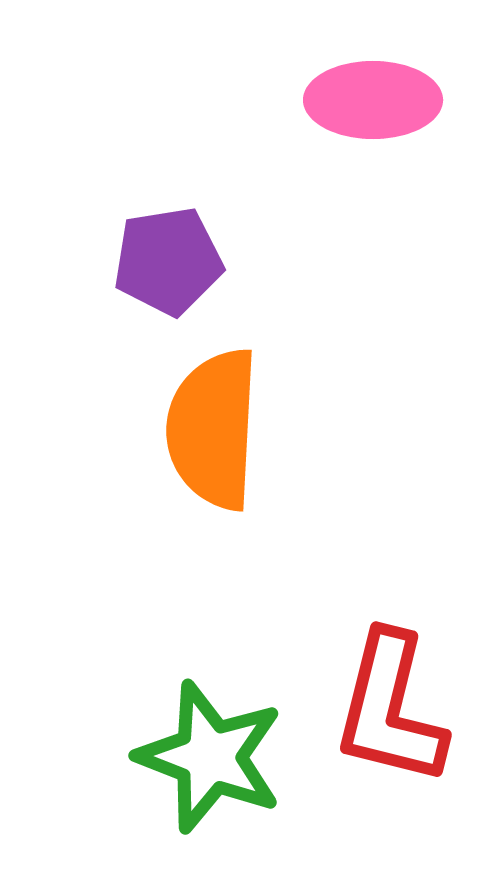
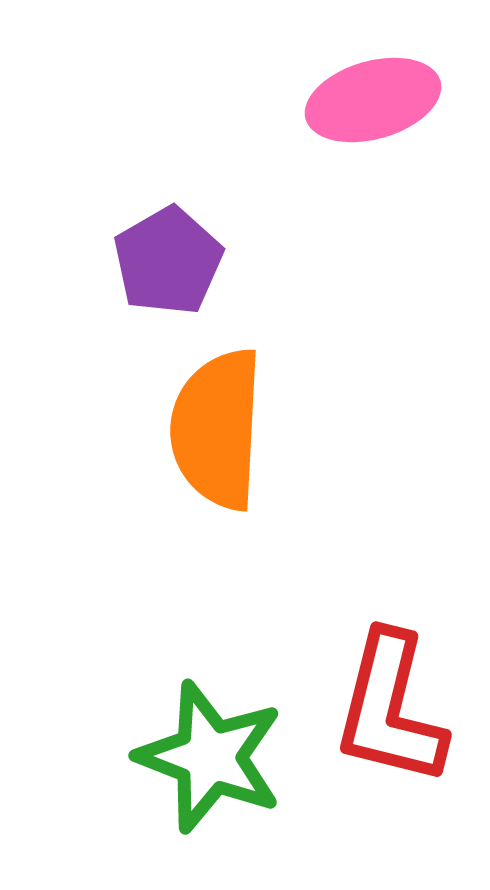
pink ellipse: rotated 16 degrees counterclockwise
purple pentagon: rotated 21 degrees counterclockwise
orange semicircle: moved 4 px right
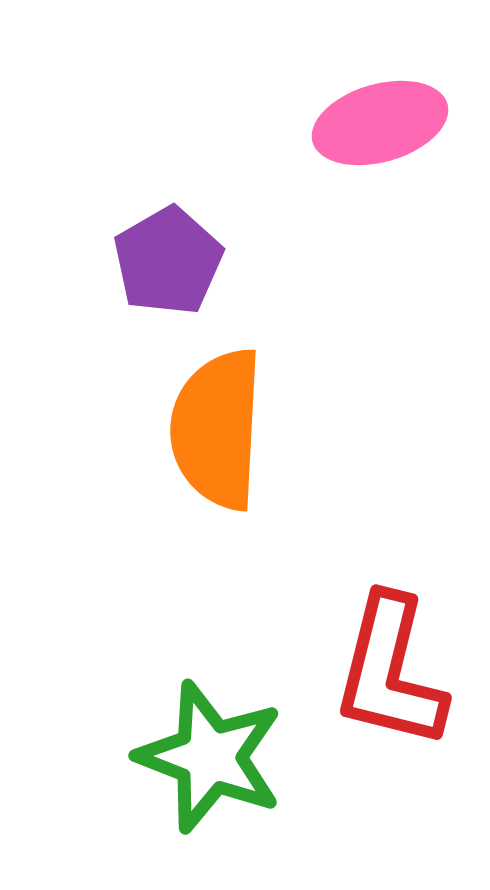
pink ellipse: moved 7 px right, 23 px down
red L-shape: moved 37 px up
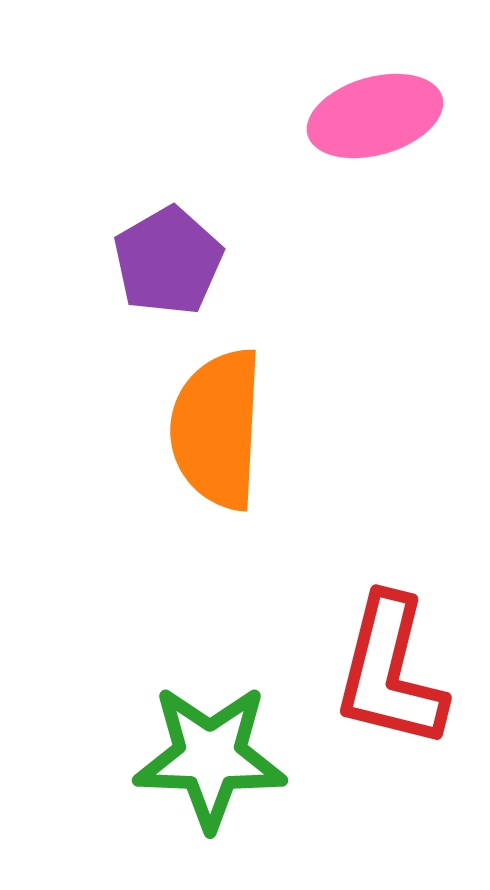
pink ellipse: moved 5 px left, 7 px up
green star: rotated 19 degrees counterclockwise
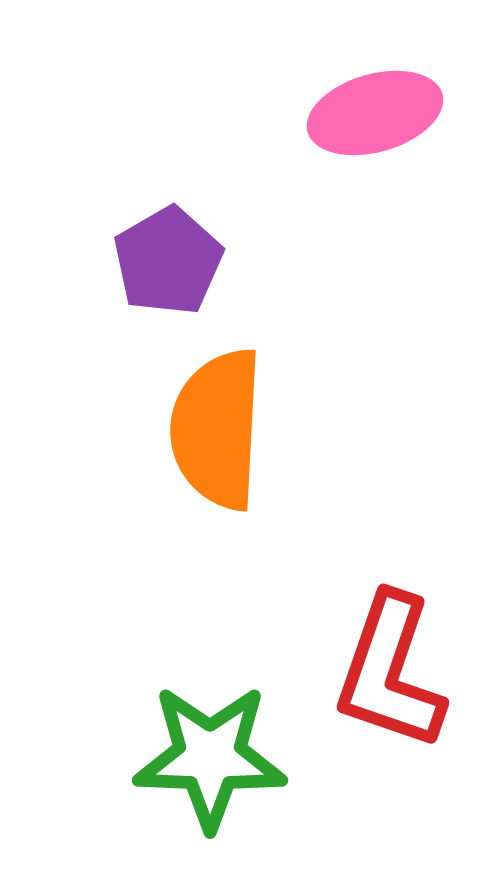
pink ellipse: moved 3 px up
red L-shape: rotated 5 degrees clockwise
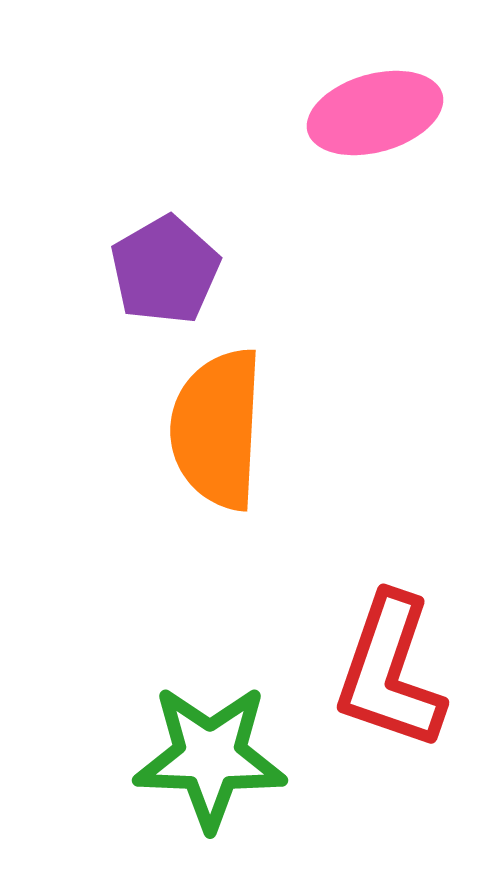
purple pentagon: moved 3 px left, 9 px down
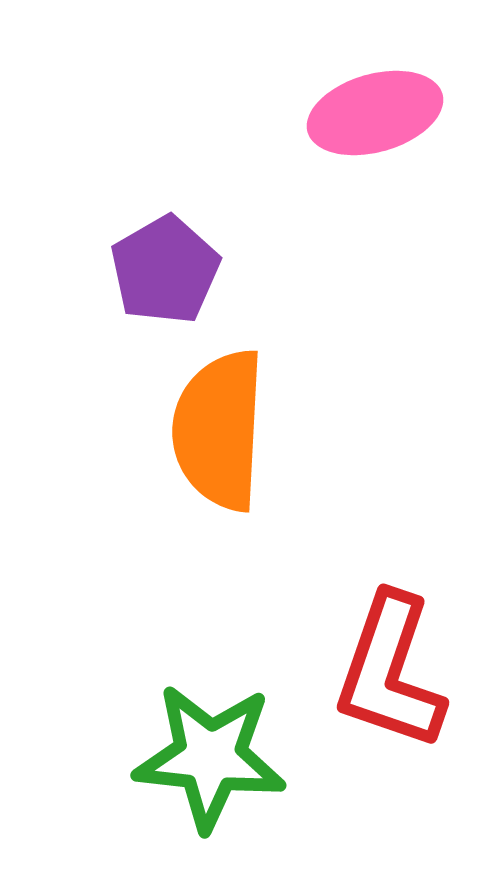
orange semicircle: moved 2 px right, 1 px down
green star: rotated 4 degrees clockwise
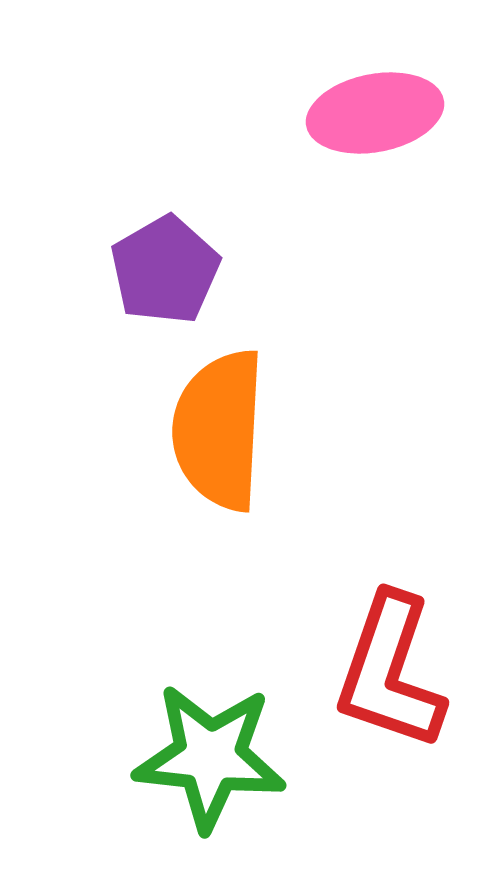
pink ellipse: rotated 5 degrees clockwise
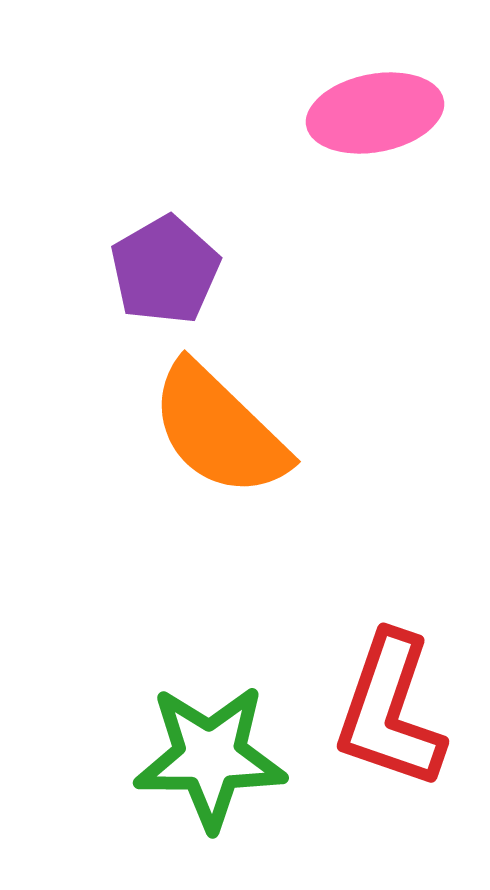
orange semicircle: rotated 49 degrees counterclockwise
red L-shape: moved 39 px down
green star: rotated 6 degrees counterclockwise
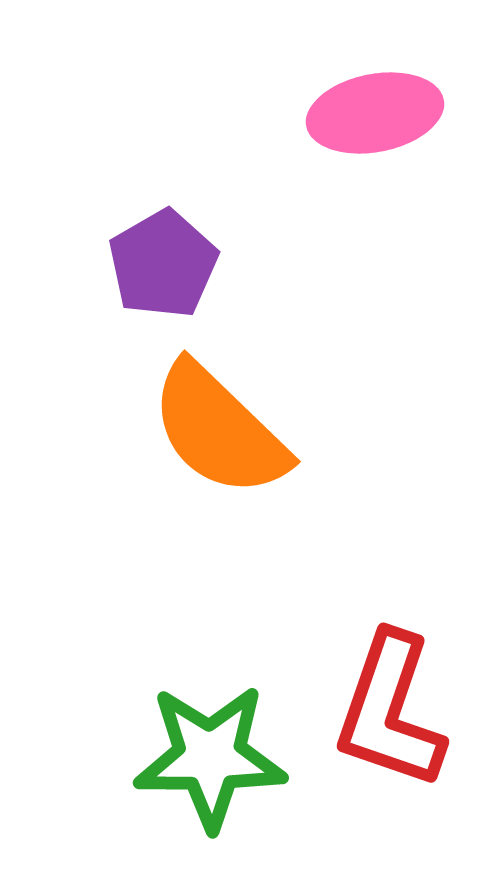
purple pentagon: moved 2 px left, 6 px up
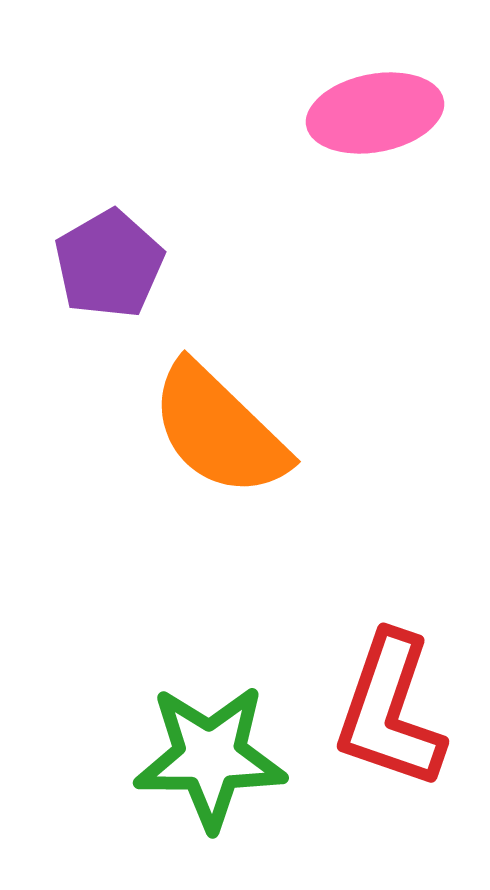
purple pentagon: moved 54 px left
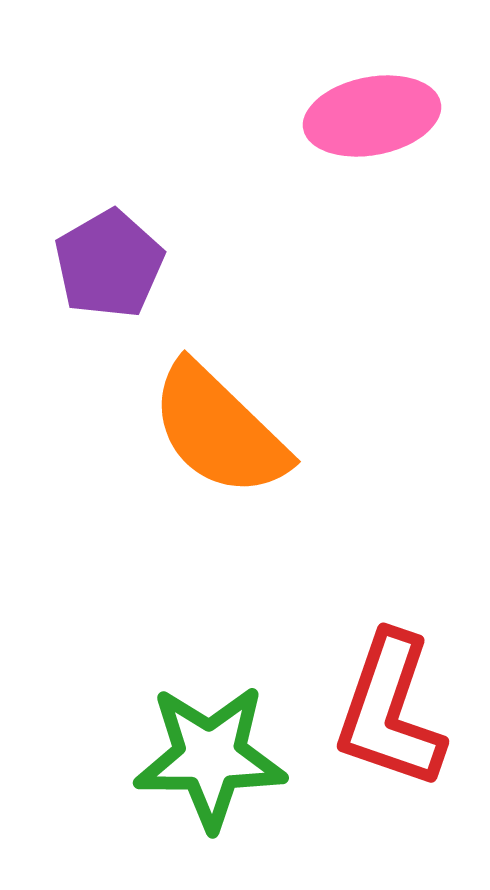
pink ellipse: moved 3 px left, 3 px down
